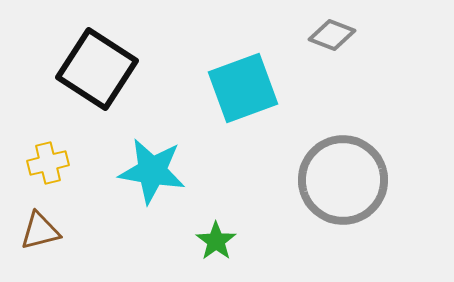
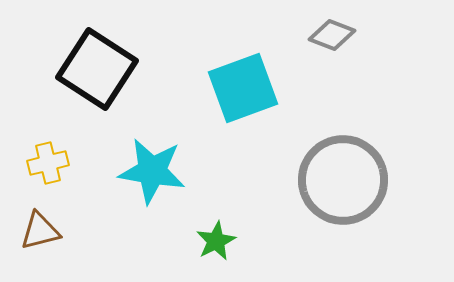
green star: rotated 9 degrees clockwise
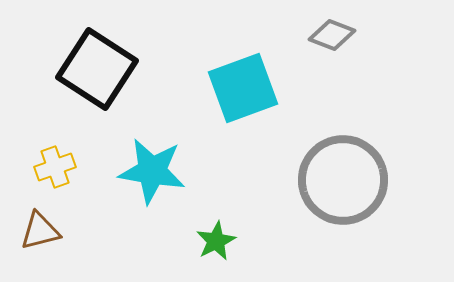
yellow cross: moved 7 px right, 4 px down; rotated 6 degrees counterclockwise
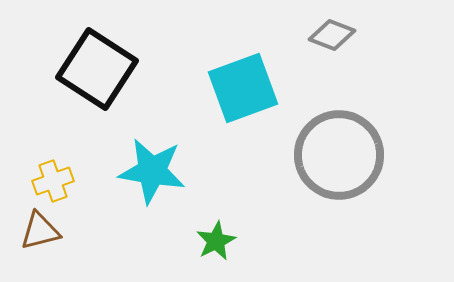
yellow cross: moved 2 px left, 14 px down
gray circle: moved 4 px left, 25 px up
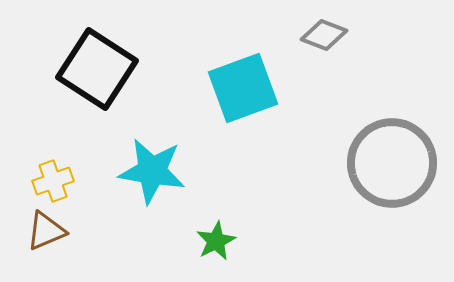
gray diamond: moved 8 px left
gray circle: moved 53 px right, 8 px down
brown triangle: moved 6 px right; rotated 9 degrees counterclockwise
